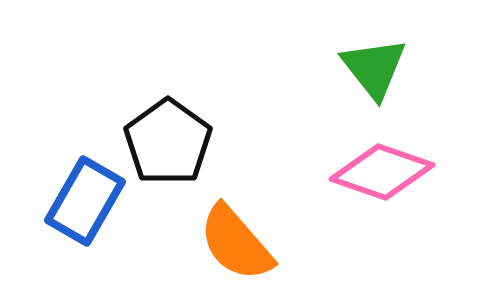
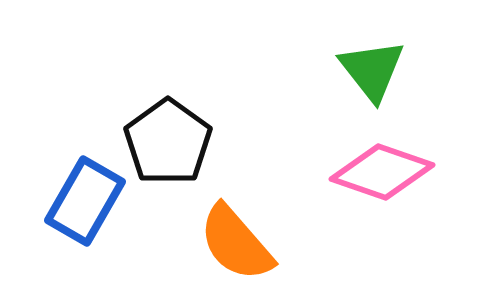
green triangle: moved 2 px left, 2 px down
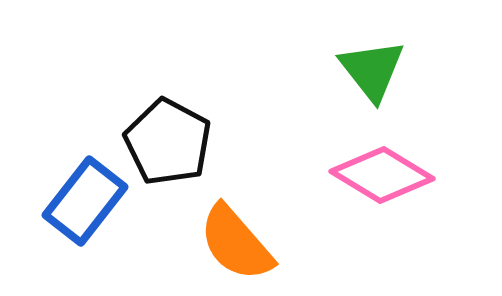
black pentagon: rotated 8 degrees counterclockwise
pink diamond: moved 3 px down; rotated 12 degrees clockwise
blue rectangle: rotated 8 degrees clockwise
